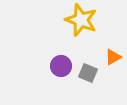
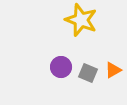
orange triangle: moved 13 px down
purple circle: moved 1 px down
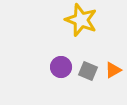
gray square: moved 2 px up
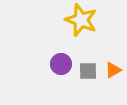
purple circle: moved 3 px up
gray square: rotated 24 degrees counterclockwise
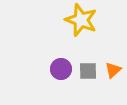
purple circle: moved 5 px down
orange triangle: rotated 12 degrees counterclockwise
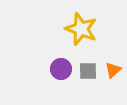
yellow star: moved 9 px down
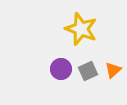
gray square: rotated 24 degrees counterclockwise
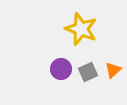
gray square: moved 1 px down
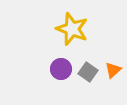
yellow star: moved 9 px left
gray square: rotated 30 degrees counterclockwise
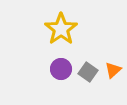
yellow star: moved 11 px left; rotated 16 degrees clockwise
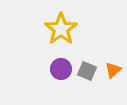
gray square: moved 1 px left, 1 px up; rotated 12 degrees counterclockwise
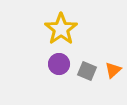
purple circle: moved 2 px left, 5 px up
